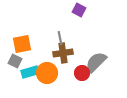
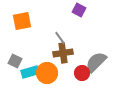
gray line: rotated 24 degrees counterclockwise
orange square: moved 23 px up
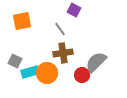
purple square: moved 5 px left
gray line: moved 9 px up
red circle: moved 2 px down
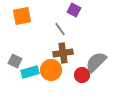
orange square: moved 5 px up
orange circle: moved 4 px right, 3 px up
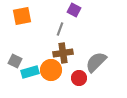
gray line: rotated 56 degrees clockwise
red circle: moved 3 px left, 3 px down
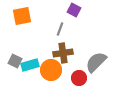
cyan rectangle: moved 7 px up
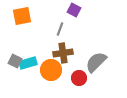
cyan rectangle: moved 2 px left, 2 px up
